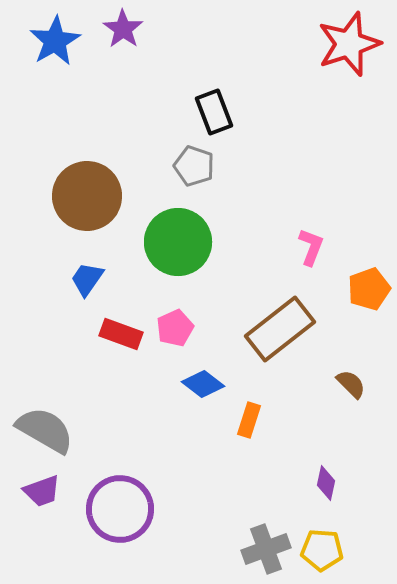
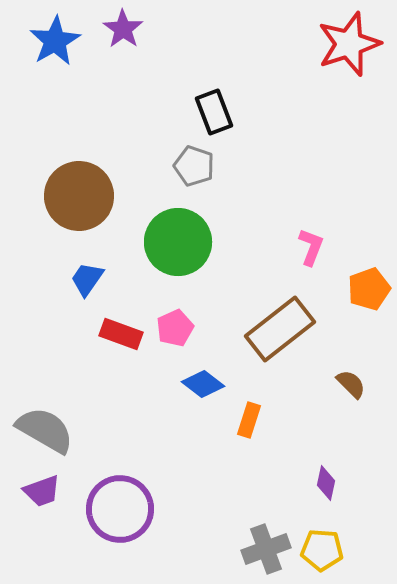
brown circle: moved 8 px left
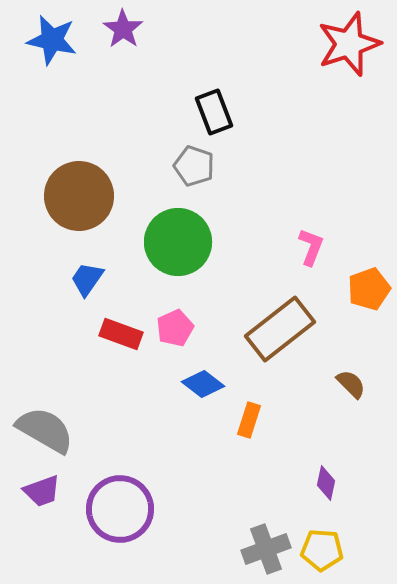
blue star: moved 3 px left, 1 px up; rotated 30 degrees counterclockwise
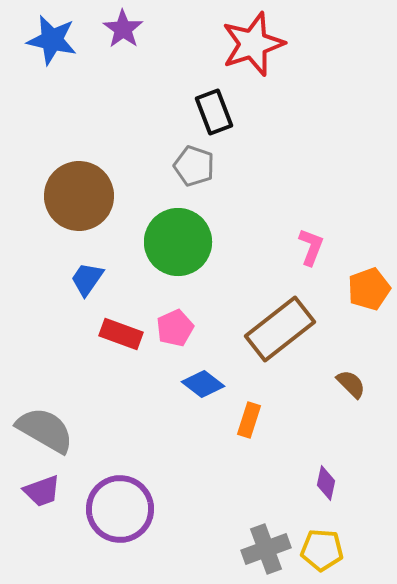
red star: moved 96 px left
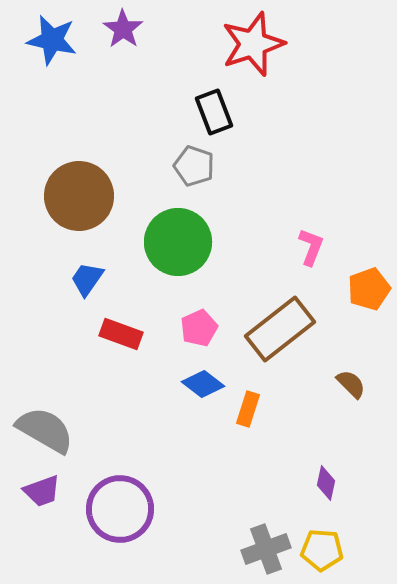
pink pentagon: moved 24 px right
orange rectangle: moved 1 px left, 11 px up
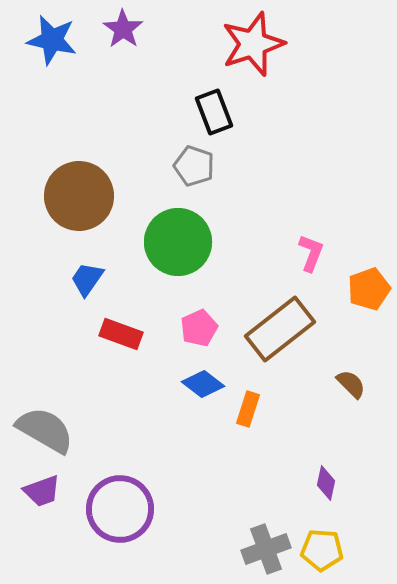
pink L-shape: moved 6 px down
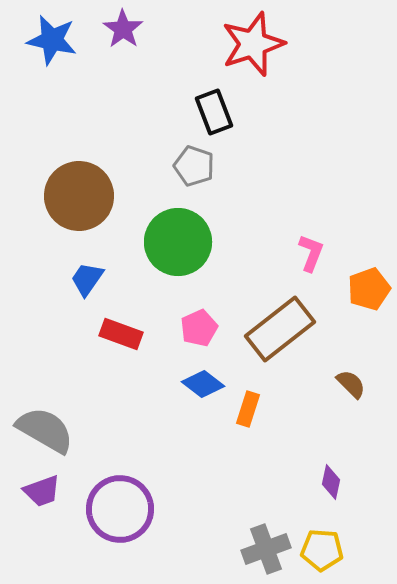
purple diamond: moved 5 px right, 1 px up
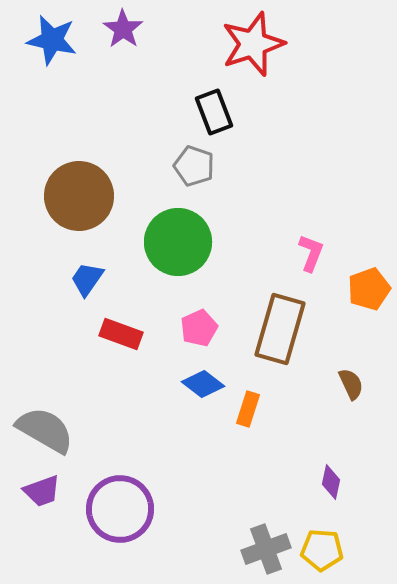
brown rectangle: rotated 36 degrees counterclockwise
brown semicircle: rotated 20 degrees clockwise
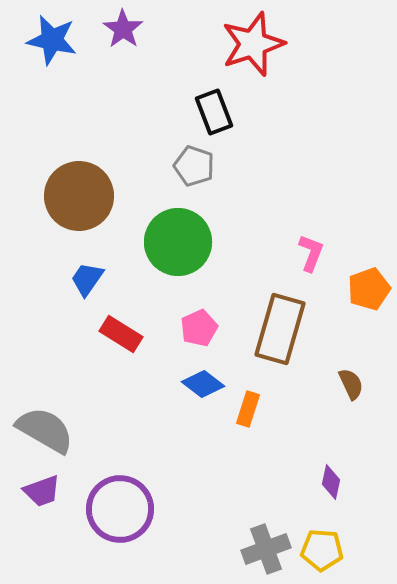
red rectangle: rotated 12 degrees clockwise
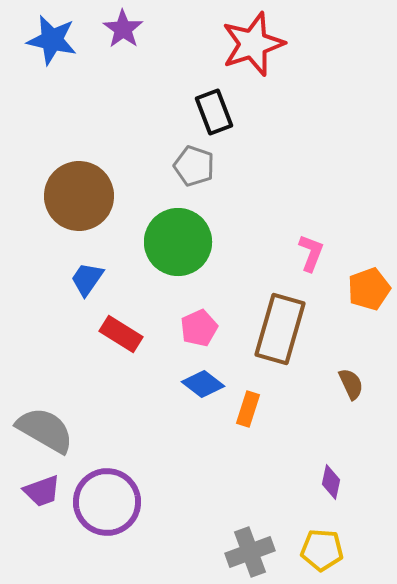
purple circle: moved 13 px left, 7 px up
gray cross: moved 16 px left, 3 px down
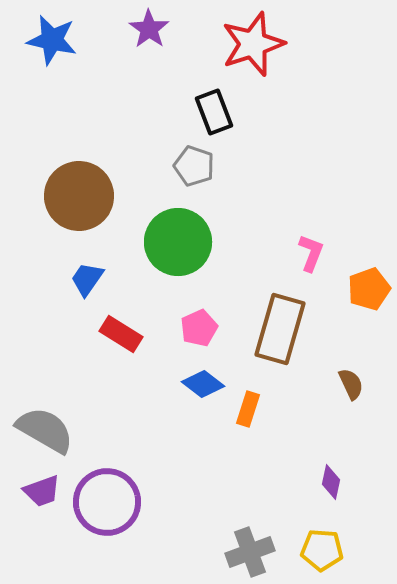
purple star: moved 26 px right
